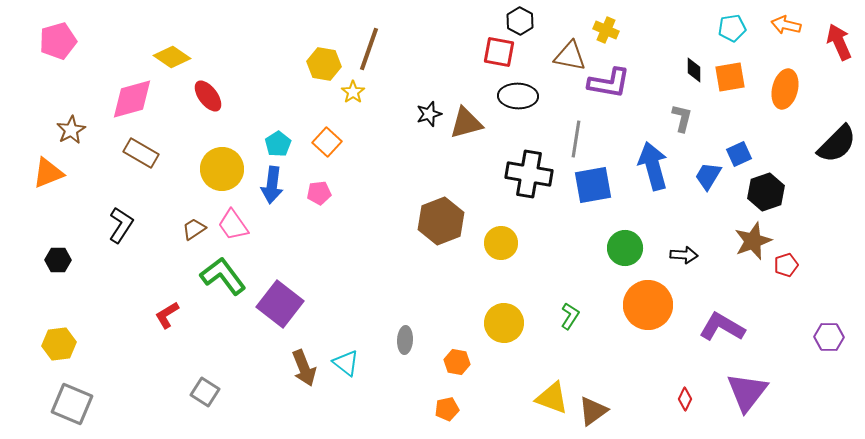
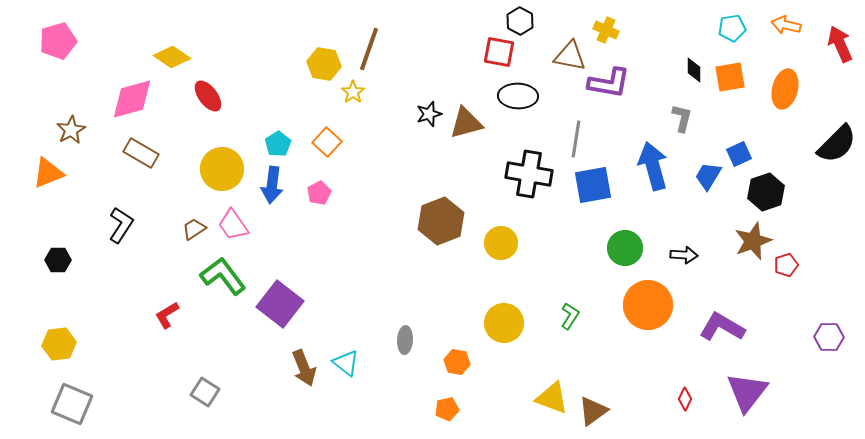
red arrow at (839, 42): moved 1 px right, 2 px down
pink pentagon at (319, 193): rotated 20 degrees counterclockwise
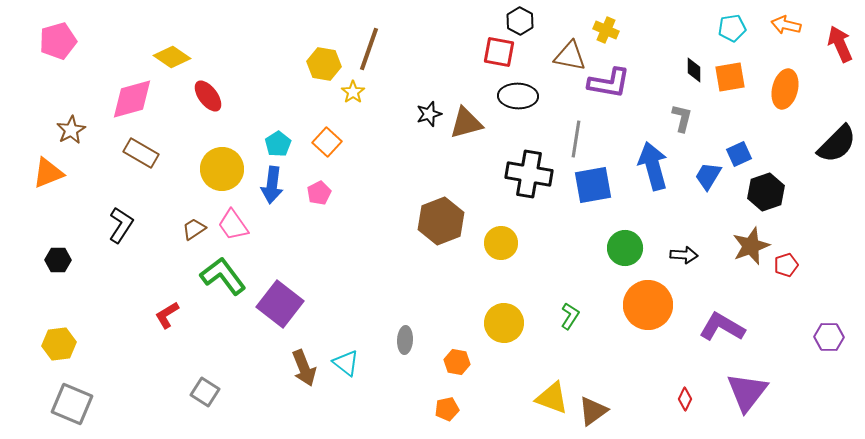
brown star at (753, 241): moved 2 px left, 5 px down
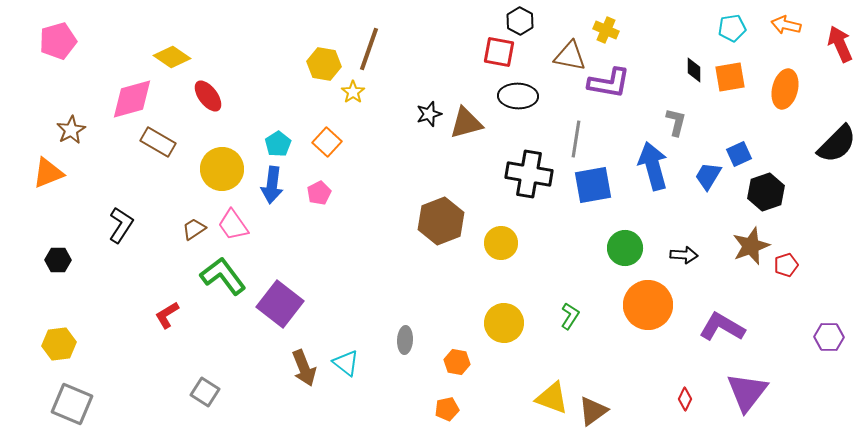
gray L-shape at (682, 118): moved 6 px left, 4 px down
brown rectangle at (141, 153): moved 17 px right, 11 px up
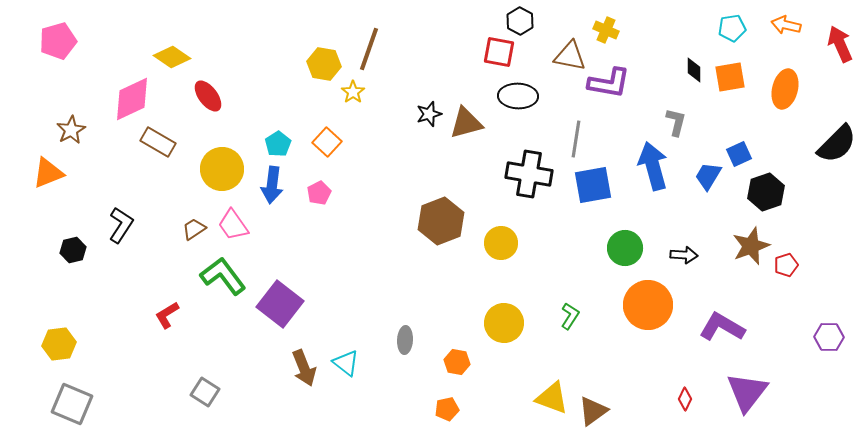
pink diamond at (132, 99): rotated 9 degrees counterclockwise
black hexagon at (58, 260): moved 15 px right, 10 px up; rotated 15 degrees counterclockwise
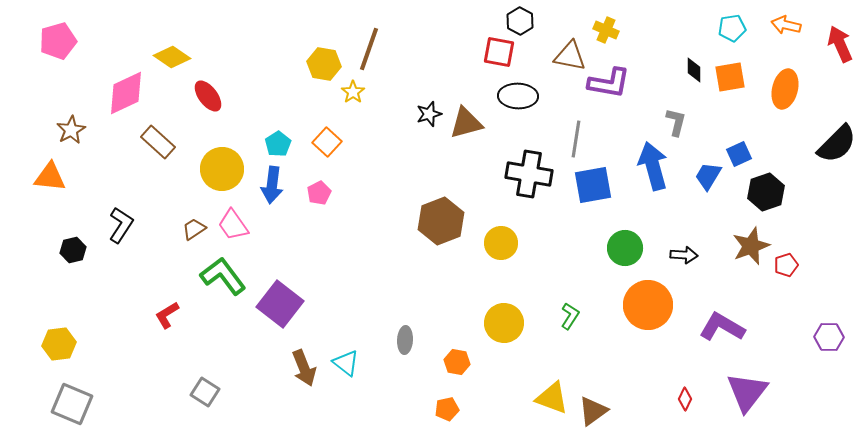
pink diamond at (132, 99): moved 6 px left, 6 px up
brown rectangle at (158, 142): rotated 12 degrees clockwise
orange triangle at (48, 173): moved 2 px right, 4 px down; rotated 28 degrees clockwise
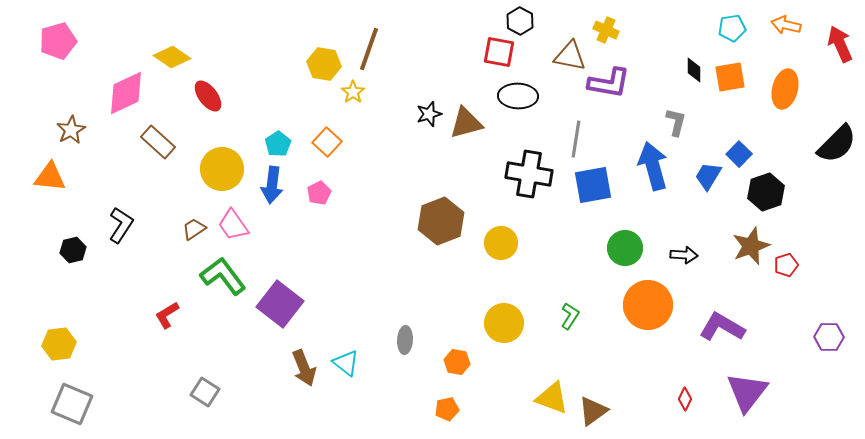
blue square at (739, 154): rotated 20 degrees counterclockwise
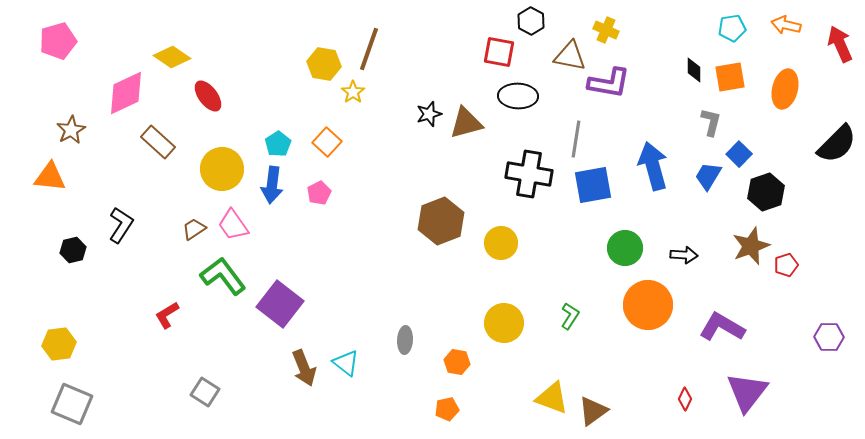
black hexagon at (520, 21): moved 11 px right
gray L-shape at (676, 122): moved 35 px right
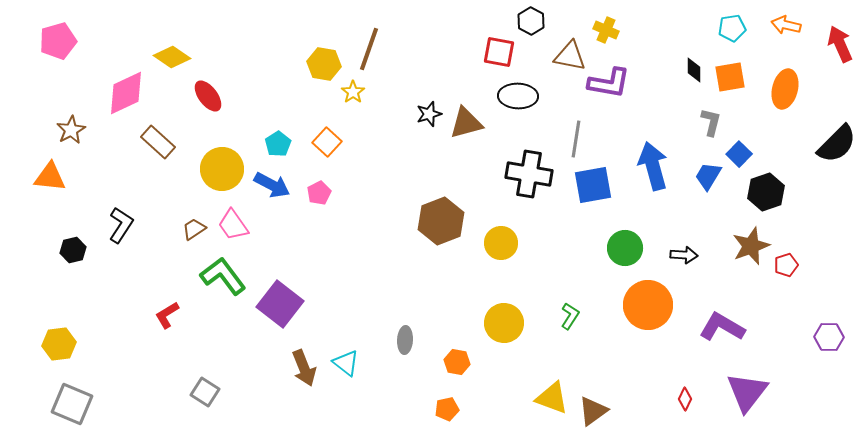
blue arrow at (272, 185): rotated 69 degrees counterclockwise
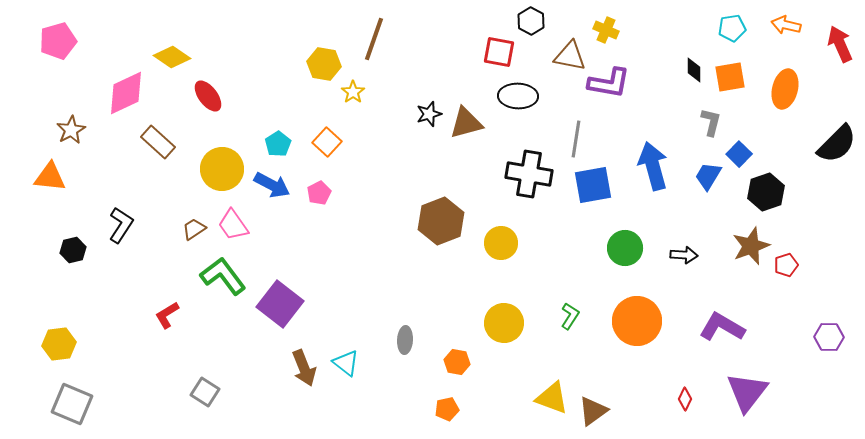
brown line at (369, 49): moved 5 px right, 10 px up
orange circle at (648, 305): moved 11 px left, 16 px down
